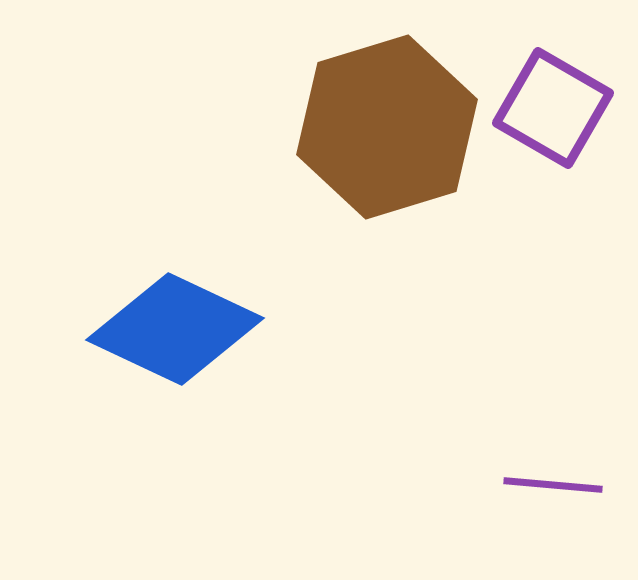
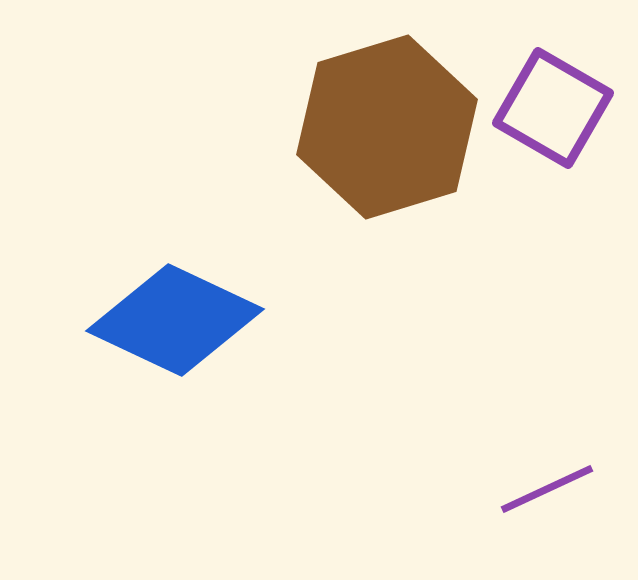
blue diamond: moved 9 px up
purple line: moved 6 px left, 4 px down; rotated 30 degrees counterclockwise
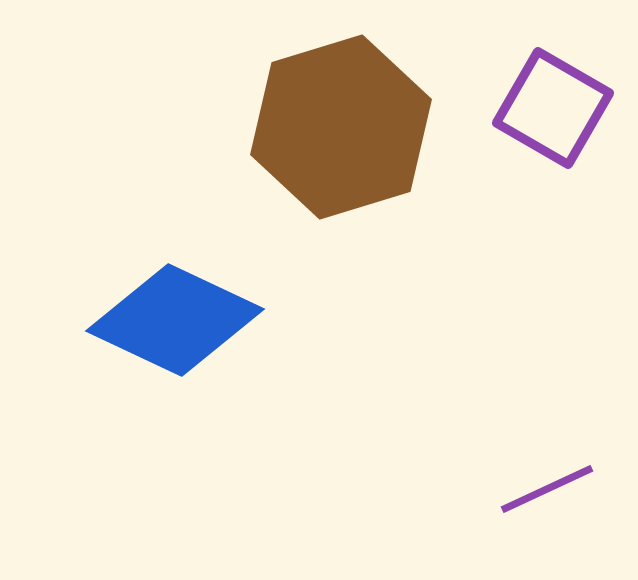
brown hexagon: moved 46 px left
